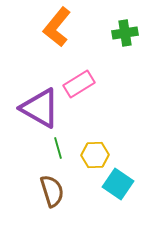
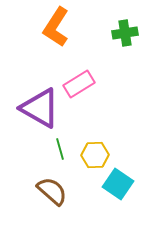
orange L-shape: moved 1 px left; rotated 6 degrees counterclockwise
green line: moved 2 px right, 1 px down
brown semicircle: rotated 32 degrees counterclockwise
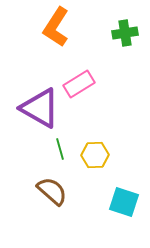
cyan square: moved 6 px right, 18 px down; rotated 16 degrees counterclockwise
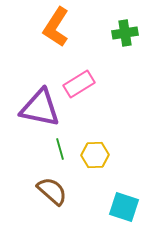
purple triangle: rotated 18 degrees counterclockwise
cyan square: moved 5 px down
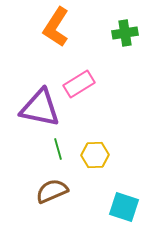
green line: moved 2 px left
brown semicircle: rotated 64 degrees counterclockwise
